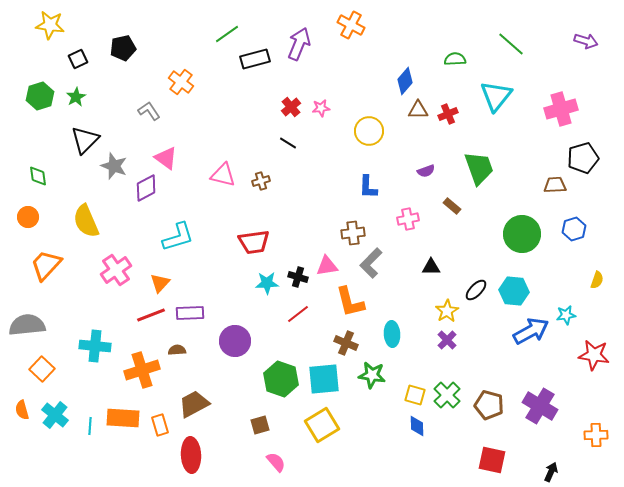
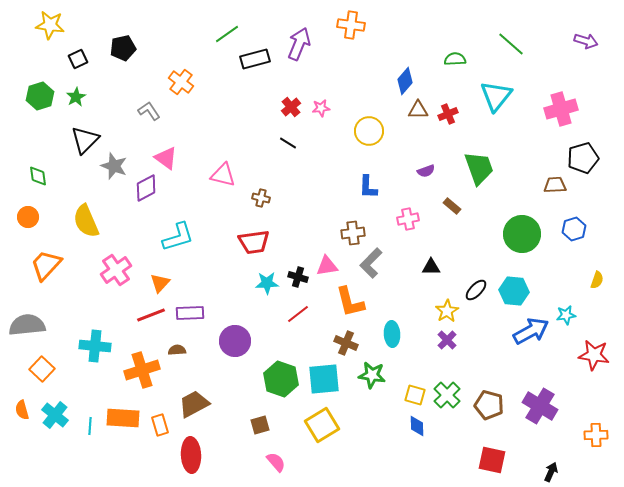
orange cross at (351, 25): rotated 20 degrees counterclockwise
brown cross at (261, 181): moved 17 px down; rotated 30 degrees clockwise
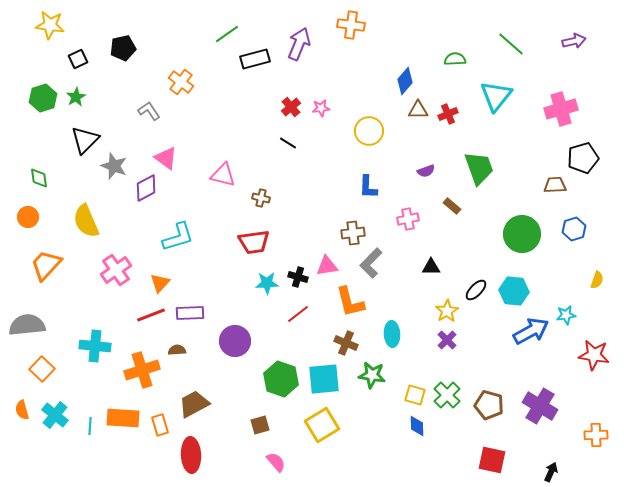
purple arrow at (586, 41): moved 12 px left; rotated 30 degrees counterclockwise
green hexagon at (40, 96): moved 3 px right, 2 px down
green diamond at (38, 176): moved 1 px right, 2 px down
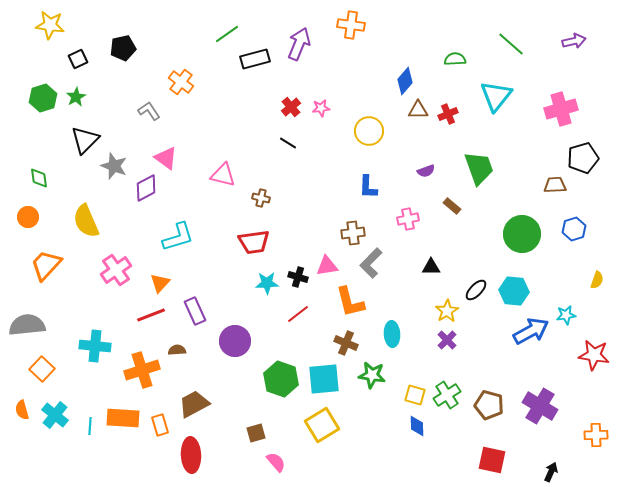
purple rectangle at (190, 313): moved 5 px right, 2 px up; rotated 68 degrees clockwise
green cross at (447, 395): rotated 12 degrees clockwise
brown square at (260, 425): moved 4 px left, 8 px down
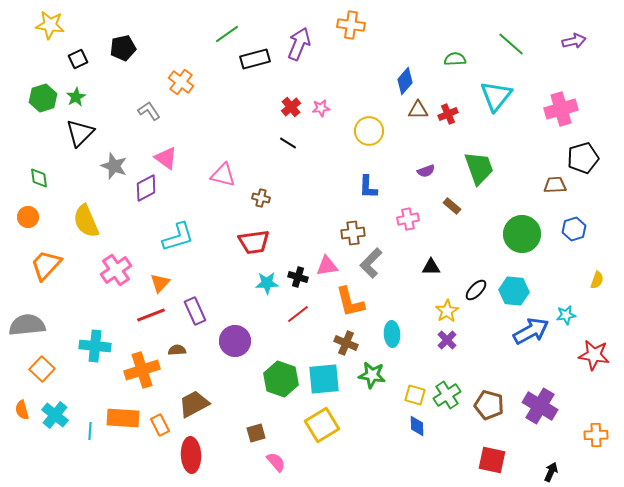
black triangle at (85, 140): moved 5 px left, 7 px up
orange rectangle at (160, 425): rotated 10 degrees counterclockwise
cyan line at (90, 426): moved 5 px down
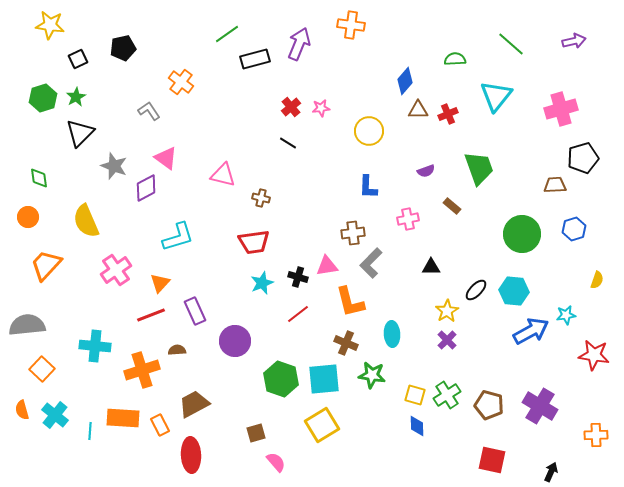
cyan star at (267, 283): moved 5 px left; rotated 20 degrees counterclockwise
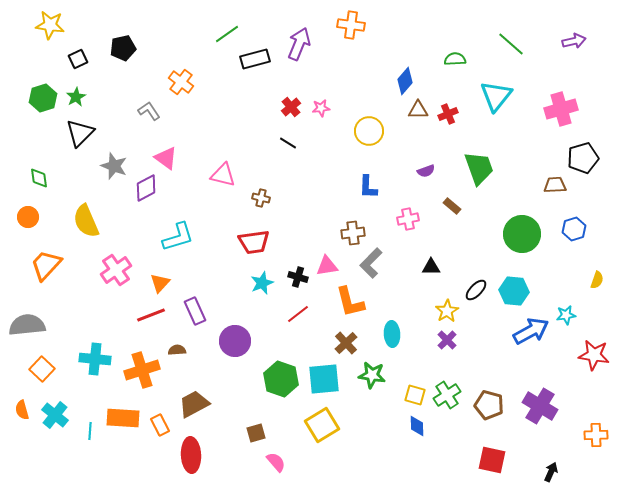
brown cross at (346, 343): rotated 25 degrees clockwise
cyan cross at (95, 346): moved 13 px down
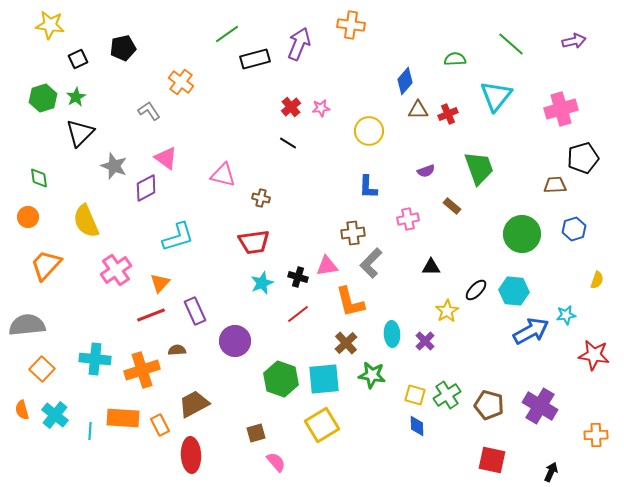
purple cross at (447, 340): moved 22 px left, 1 px down
